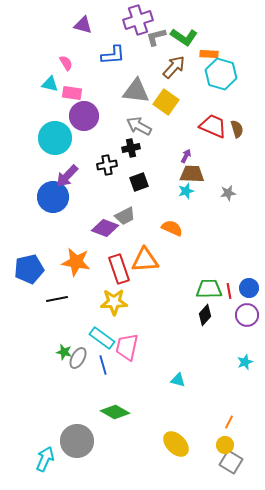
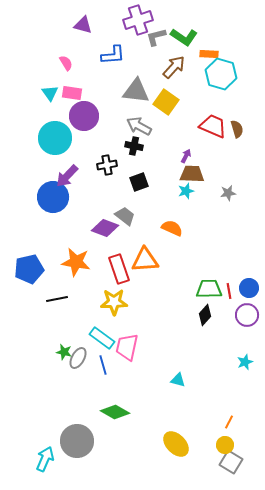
cyan triangle at (50, 84): moved 9 px down; rotated 42 degrees clockwise
black cross at (131, 148): moved 3 px right, 2 px up; rotated 24 degrees clockwise
gray trapezoid at (125, 216): rotated 115 degrees counterclockwise
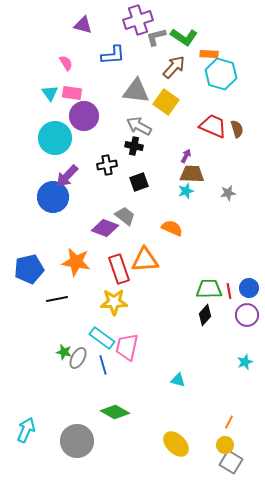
cyan arrow at (45, 459): moved 19 px left, 29 px up
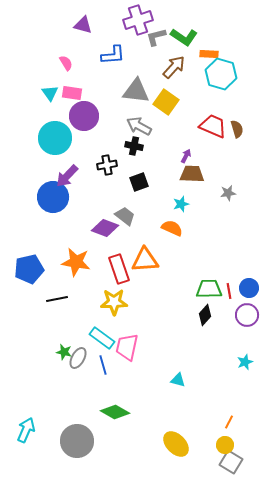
cyan star at (186, 191): moved 5 px left, 13 px down
